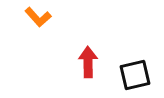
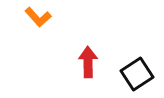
black square: moved 2 px right, 1 px up; rotated 20 degrees counterclockwise
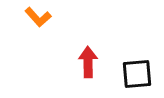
black square: rotated 28 degrees clockwise
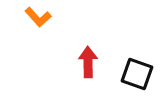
black square: rotated 24 degrees clockwise
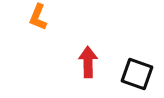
orange L-shape: rotated 64 degrees clockwise
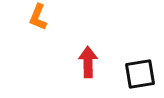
black square: moved 3 px right; rotated 28 degrees counterclockwise
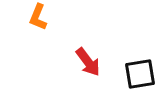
red arrow: rotated 144 degrees clockwise
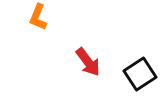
black square: rotated 24 degrees counterclockwise
